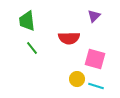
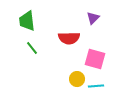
purple triangle: moved 1 px left, 2 px down
cyan line: rotated 21 degrees counterclockwise
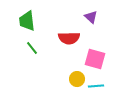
purple triangle: moved 2 px left, 1 px up; rotated 32 degrees counterclockwise
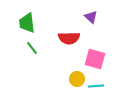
green trapezoid: moved 2 px down
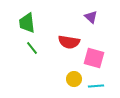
red semicircle: moved 4 px down; rotated 10 degrees clockwise
pink square: moved 1 px left, 1 px up
yellow circle: moved 3 px left
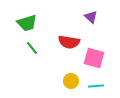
green trapezoid: rotated 100 degrees counterclockwise
yellow circle: moved 3 px left, 2 px down
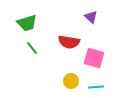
cyan line: moved 1 px down
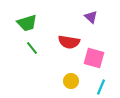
cyan line: moved 5 px right; rotated 63 degrees counterclockwise
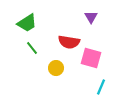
purple triangle: rotated 16 degrees clockwise
green trapezoid: rotated 15 degrees counterclockwise
pink square: moved 3 px left
yellow circle: moved 15 px left, 13 px up
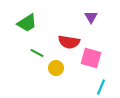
green line: moved 5 px right, 5 px down; rotated 24 degrees counterclockwise
